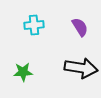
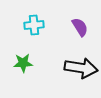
green star: moved 9 px up
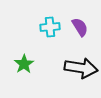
cyan cross: moved 16 px right, 2 px down
green star: moved 1 px right, 1 px down; rotated 30 degrees counterclockwise
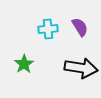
cyan cross: moved 2 px left, 2 px down
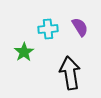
green star: moved 12 px up
black arrow: moved 11 px left, 5 px down; rotated 108 degrees counterclockwise
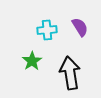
cyan cross: moved 1 px left, 1 px down
green star: moved 8 px right, 9 px down
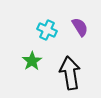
cyan cross: rotated 30 degrees clockwise
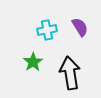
cyan cross: rotated 36 degrees counterclockwise
green star: moved 1 px right, 1 px down
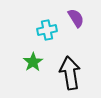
purple semicircle: moved 4 px left, 9 px up
